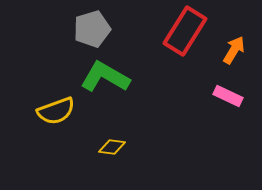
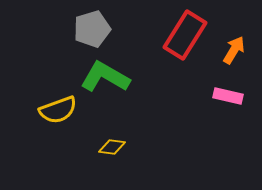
red rectangle: moved 4 px down
pink rectangle: rotated 12 degrees counterclockwise
yellow semicircle: moved 2 px right, 1 px up
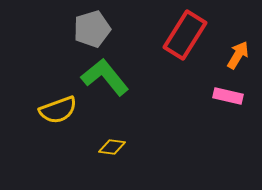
orange arrow: moved 4 px right, 5 px down
green L-shape: rotated 21 degrees clockwise
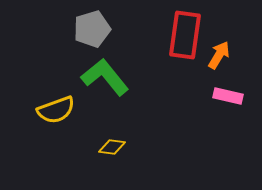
red rectangle: rotated 24 degrees counterclockwise
orange arrow: moved 19 px left
yellow semicircle: moved 2 px left
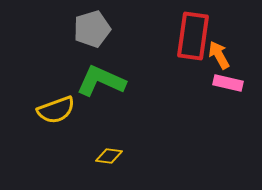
red rectangle: moved 8 px right, 1 px down
orange arrow: rotated 60 degrees counterclockwise
green L-shape: moved 4 px left, 4 px down; rotated 27 degrees counterclockwise
pink rectangle: moved 13 px up
yellow diamond: moved 3 px left, 9 px down
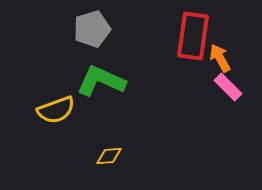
orange arrow: moved 1 px right, 3 px down
pink rectangle: moved 4 px down; rotated 32 degrees clockwise
yellow diamond: rotated 12 degrees counterclockwise
